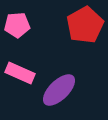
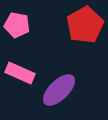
pink pentagon: rotated 15 degrees clockwise
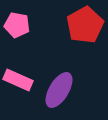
pink rectangle: moved 2 px left, 7 px down
purple ellipse: rotated 15 degrees counterclockwise
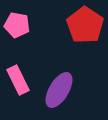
red pentagon: rotated 9 degrees counterclockwise
pink rectangle: rotated 40 degrees clockwise
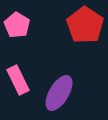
pink pentagon: rotated 20 degrees clockwise
purple ellipse: moved 3 px down
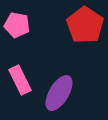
pink pentagon: rotated 20 degrees counterclockwise
pink rectangle: moved 2 px right
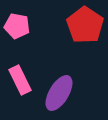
pink pentagon: moved 1 px down
